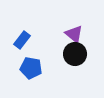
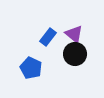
blue rectangle: moved 26 px right, 3 px up
blue pentagon: rotated 15 degrees clockwise
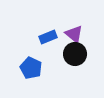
blue rectangle: rotated 30 degrees clockwise
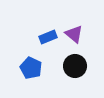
black circle: moved 12 px down
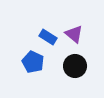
blue rectangle: rotated 54 degrees clockwise
blue pentagon: moved 2 px right, 6 px up
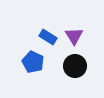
purple triangle: moved 2 px down; rotated 18 degrees clockwise
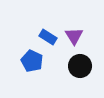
blue pentagon: moved 1 px left, 1 px up
black circle: moved 5 px right
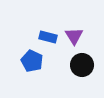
blue rectangle: rotated 18 degrees counterclockwise
black circle: moved 2 px right, 1 px up
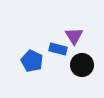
blue rectangle: moved 10 px right, 12 px down
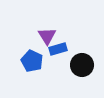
purple triangle: moved 27 px left
blue rectangle: rotated 30 degrees counterclockwise
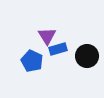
black circle: moved 5 px right, 9 px up
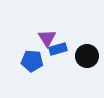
purple triangle: moved 2 px down
blue pentagon: rotated 20 degrees counterclockwise
